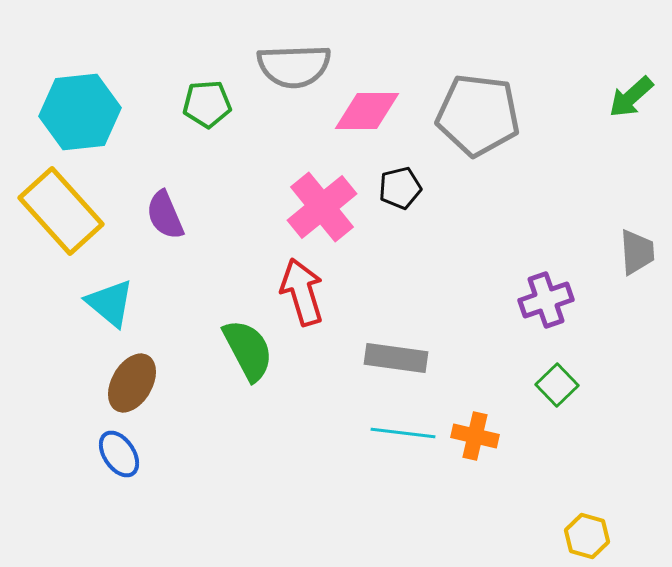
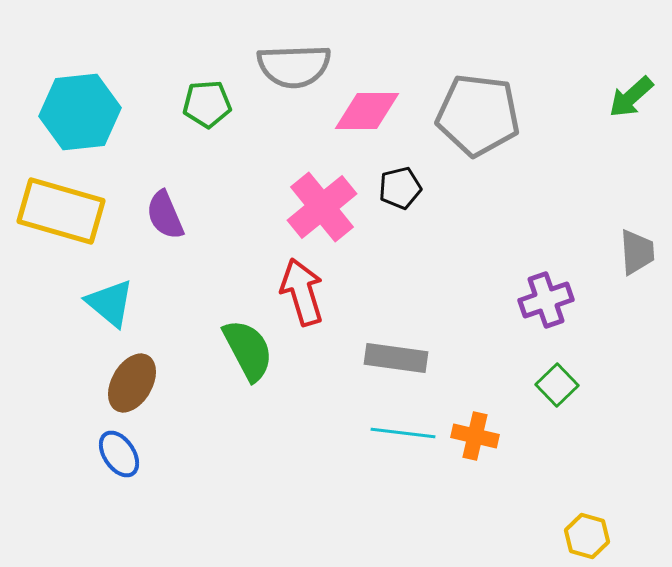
yellow rectangle: rotated 32 degrees counterclockwise
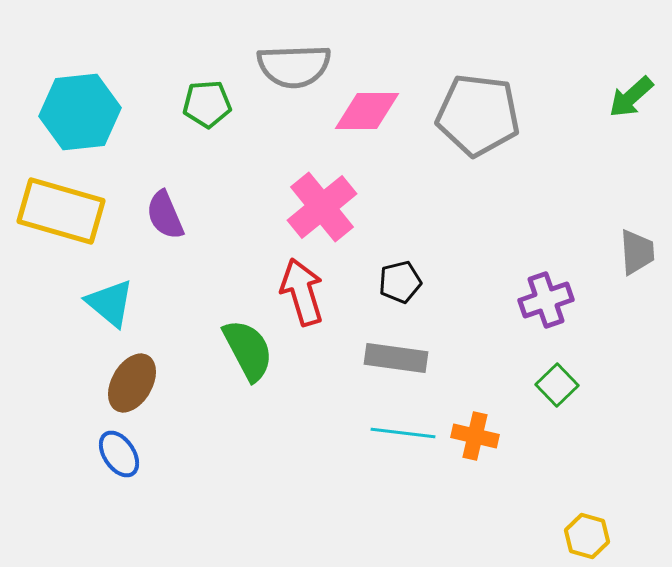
black pentagon: moved 94 px down
